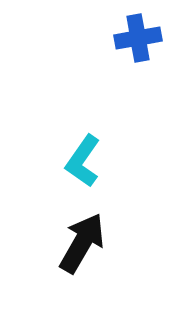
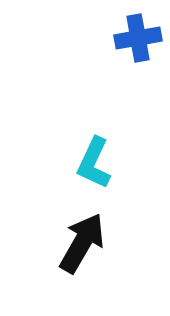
cyan L-shape: moved 11 px right, 2 px down; rotated 10 degrees counterclockwise
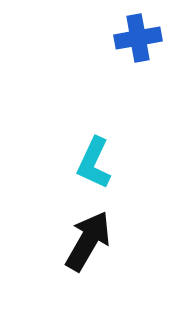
black arrow: moved 6 px right, 2 px up
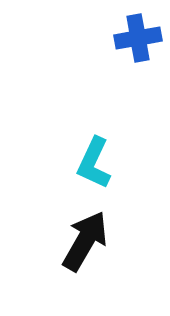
black arrow: moved 3 px left
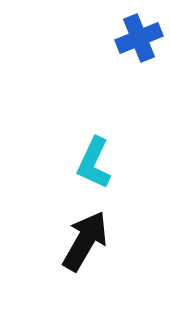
blue cross: moved 1 px right; rotated 12 degrees counterclockwise
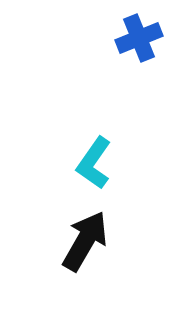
cyan L-shape: rotated 10 degrees clockwise
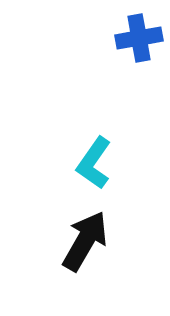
blue cross: rotated 12 degrees clockwise
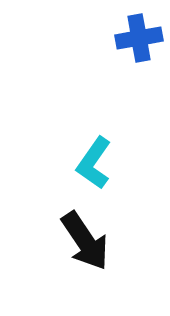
black arrow: rotated 116 degrees clockwise
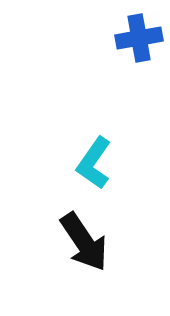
black arrow: moved 1 px left, 1 px down
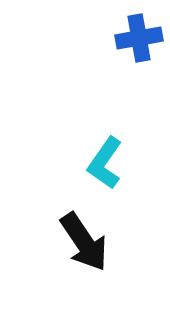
cyan L-shape: moved 11 px right
